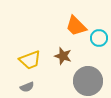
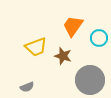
orange trapezoid: moved 3 px left; rotated 80 degrees clockwise
yellow trapezoid: moved 6 px right, 13 px up
gray circle: moved 2 px right, 1 px up
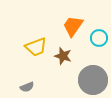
gray circle: moved 3 px right
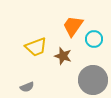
cyan circle: moved 5 px left, 1 px down
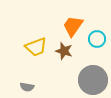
cyan circle: moved 3 px right
brown star: moved 1 px right, 5 px up
gray semicircle: rotated 32 degrees clockwise
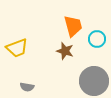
orange trapezoid: rotated 130 degrees clockwise
yellow trapezoid: moved 19 px left, 1 px down
brown star: moved 1 px right
gray circle: moved 1 px right, 1 px down
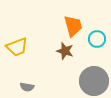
yellow trapezoid: moved 1 px up
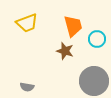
yellow trapezoid: moved 10 px right, 24 px up
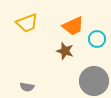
orange trapezoid: rotated 80 degrees clockwise
